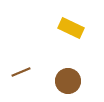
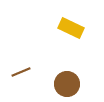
brown circle: moved 1 px left, 3 px down
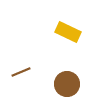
yellow rectangle: moved 3 px left, 4 px down
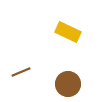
brown circle: moved 1 px right
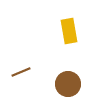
yellow rectangle: moved 1 px right, 1 px up; rotated 55 degrees clockwise
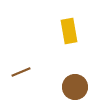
brown circle: moved 7 px right, 3 px down
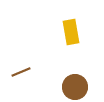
yellow rectangle: moved 2 px right, 1 px down
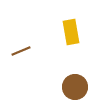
brown line: moved 21 px up
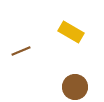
yellow rectangle: rotated 50 degrees counterclockwise
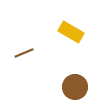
brown line: moved 3 px right, 2 px down
